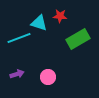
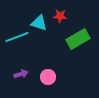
cyan line: moved 2 px left, 1 px up
purple arrow: moved 4 px right
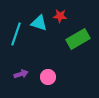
cyan line: moved 1 px left, 3 px up; rotated 50 degrees counterclockwise
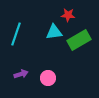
red star: moved 8 px right, 1 px up
cyan triangle: moved 15 px right, 9 px down; rotated 24 degrees counterclockwise
green rectangle: moved 1 px right, 1 px down
pink circle: moved 1 px down
